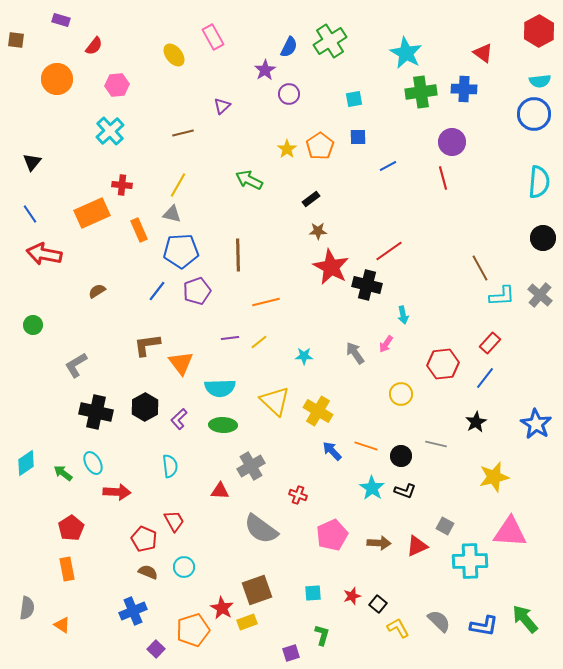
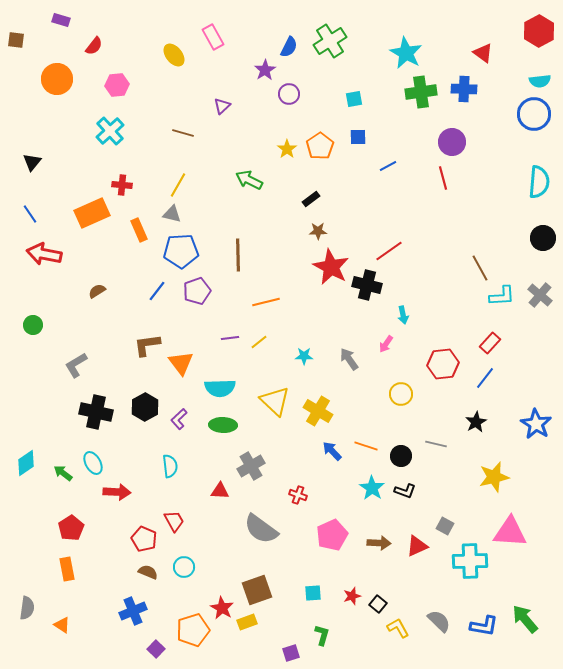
brown line at (183, 133): rotated 30 degrees clockwise
gray arrow at (355, 353): moved 6 px left, 6 px down
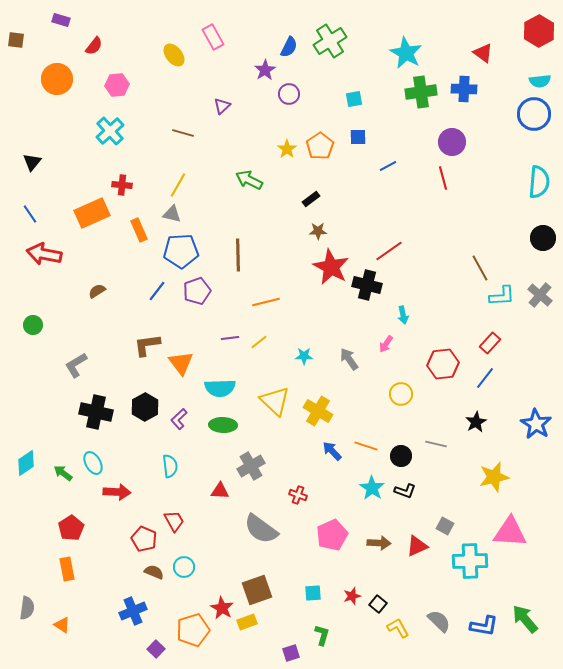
brown semicircle at (148, 572): moved 6 px right
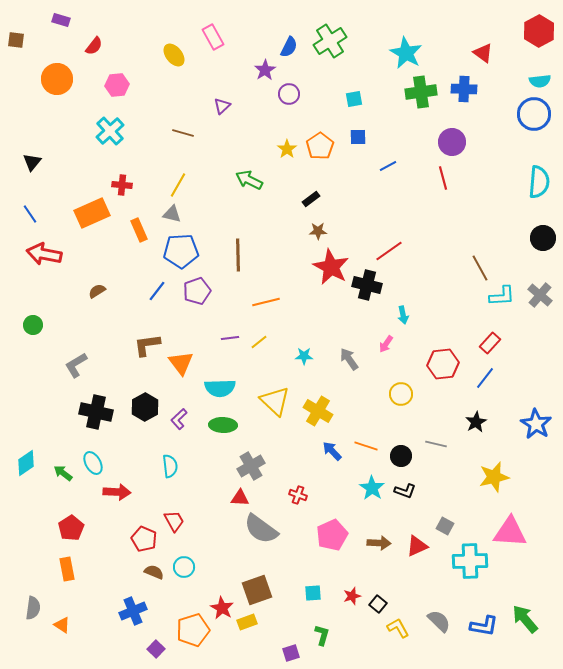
red triangle at (220, 491): moved 20 px right, 7 px down
gray semicircle at (27, 608): moved 6 px right
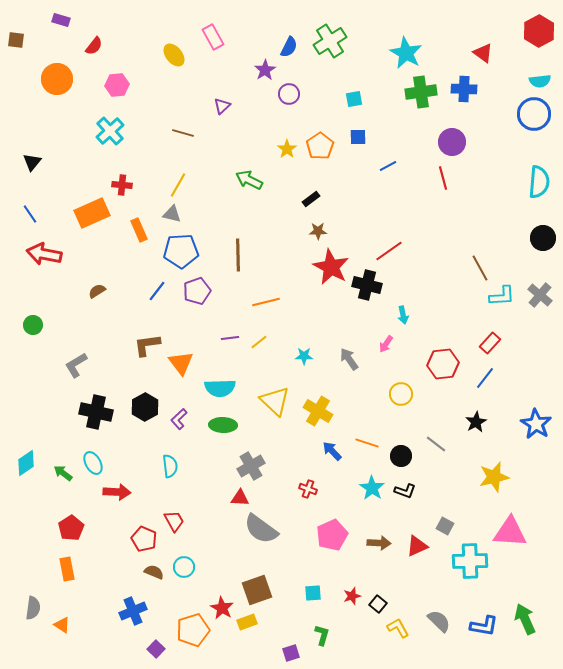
gray line at (436, 444): rotated 25 degrees clockwise
orange line at (366, 446): moved 1 px right, 3 px up
red cross at (298, 495): moved 10 px right, 6 px up
green arrow at (525, 619): rotated 16 degrees clockwise
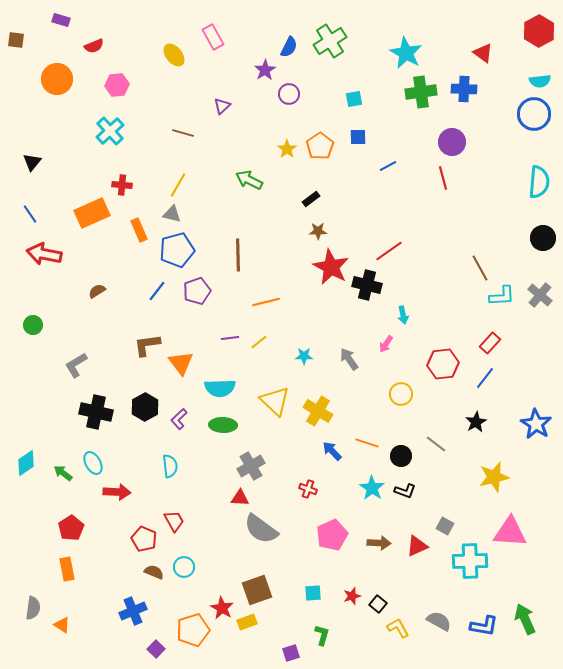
red semicircle at (94, 46): rotated 30 degrees clockwise
blue pentagon at (181, 251): moved 4 px left, 1 px up; rotated 12 degrees counterclockwise
gray semicircle at (439, 621): rotated 15 degrees counterclockwise
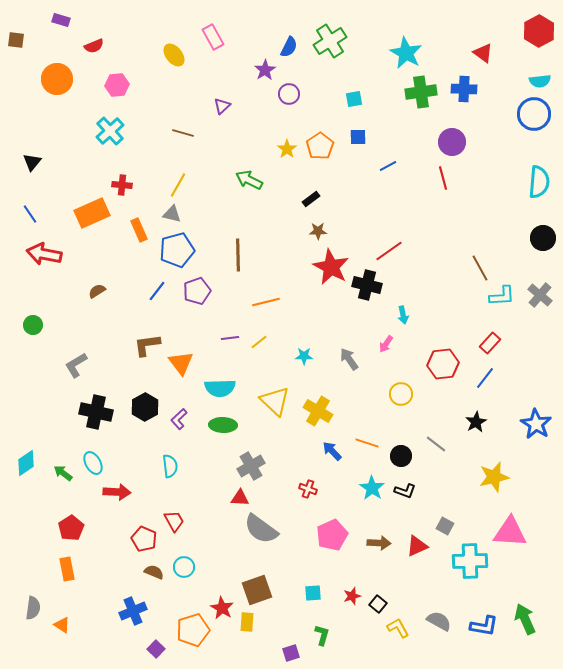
yellow rectangle at (247, 622): rotated 66 degrees counterclockwise
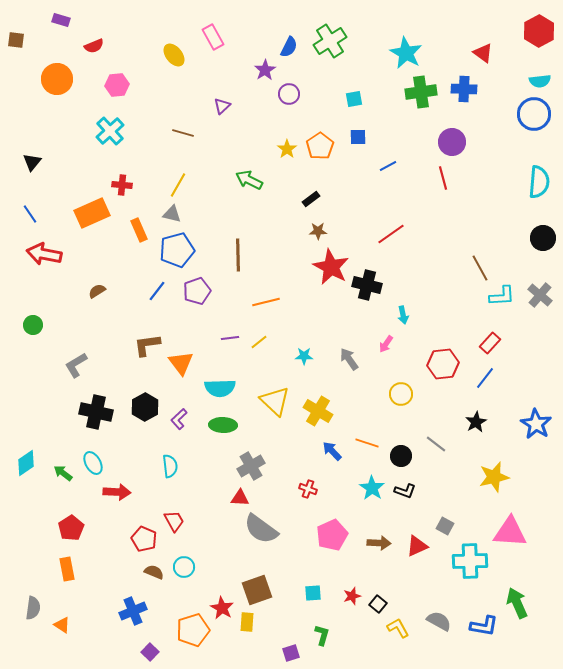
red line at (389, 251): moved 2 px right, 17 px up
green arrow at (525, 619): moved 8 px left, 16 px up
purple square at (156, 649): moved 6 px left, 3 px down
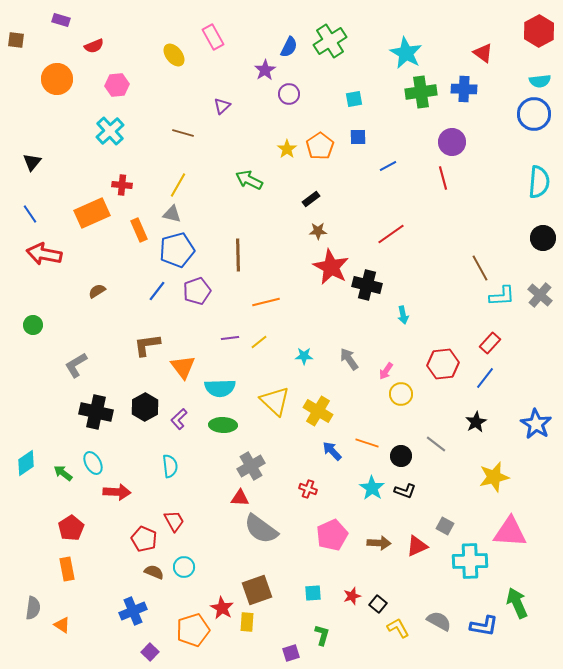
pink arrow at (386, 344): moved 27 px down
orange triangle at (181, 363): moved 2 px right, 4 px down
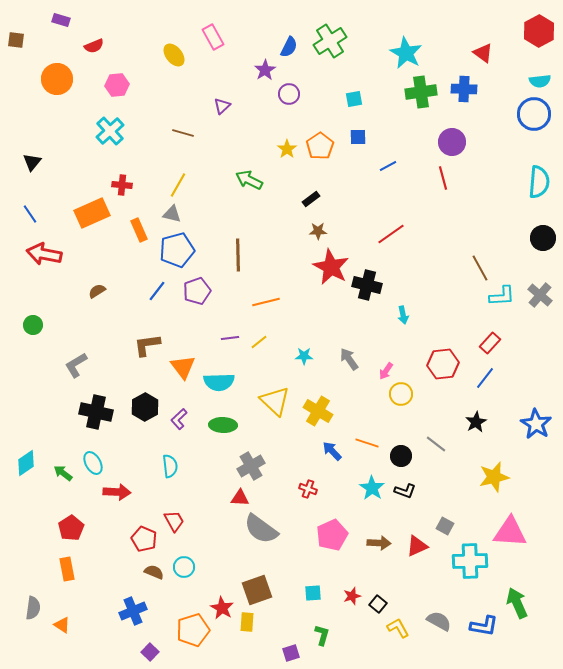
cyan semicircle at (220, 388): moved 1 px left, 6 px up
